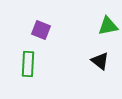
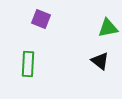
green triangle: moved 2 px down
purple square: moved 11 px up
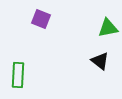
green rectangle: moved 10 px left, 11 px down
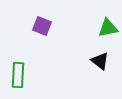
purple square: moved 1 px right, 7 px down
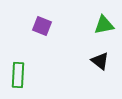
green triangle: moved 4 px left, 3 px up
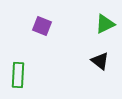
green triangle: moved 1 px right, 1 px up; rotated 15 degrees counterclockwise
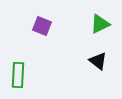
green triangle: moved 5 px left
black triangle: moved 2 px left
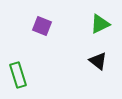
green rectangle: rotated 20 degrees counterclockwise
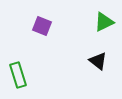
green triangle: moved 4 px right, 2 px up
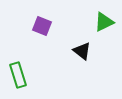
black triangle: moved 16 px left, 10 px up
